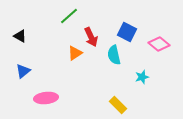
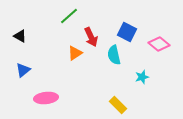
blue triangle: moved 1 px up
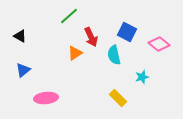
yellow rectangle: moved 7 px up
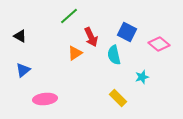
pink ellipse: moved 1 px left, 1 px down
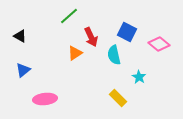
cyan star: moved 3 px left; rotated 24 degrees counterclockwise
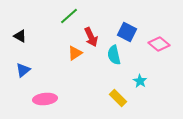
cyan star: moved 1 px right, 4 px down
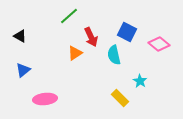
yellow rectangle: moved 2 px right
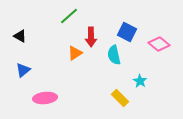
red arrow: rotated 24 degrees clockwise
pink ellipse: moved 1 px up
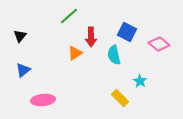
black triangle: rotated 40 degrees clockwise
pink ellipse: moved 2 px left, 2 px down
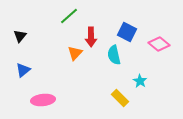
orange triangle: rotated 14 degrees counterclockwise
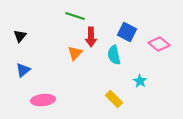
green line: moved 6 px right; rotated 60 degrees clockwise
yellow rectangle: moved 6 px left, 1 px down
